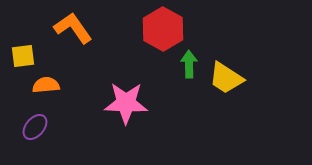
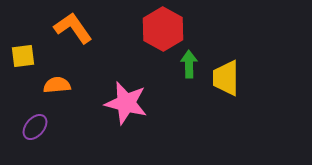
yellow trapezoid: rotated 57 degrees clockwise
orange semicircle: moved 11 px right
pink star: rotated 12 degrees clockwise
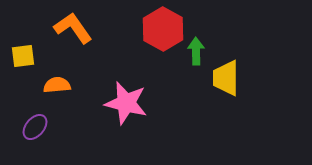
green arrow: moved 7 px right, 13 px up
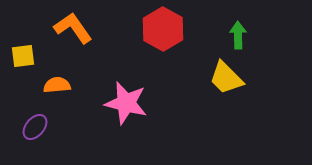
green arrow: moved 42 px right, 16 px up
yellow trapezoid: rotated 45 degrees counterclockwise
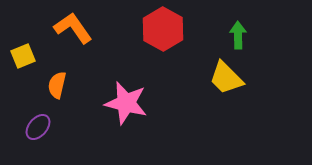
yellow square: rotated 15 degrees counterclockwise
orange semicircle: rotated 72 degrees counterclockwise
purple ellipse: moved 3 px right
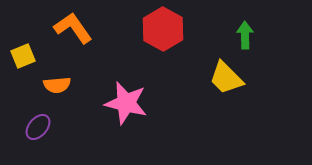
green arrow: moved 7 px right
orange semicircle: rotated 108 degrees counterclockwise
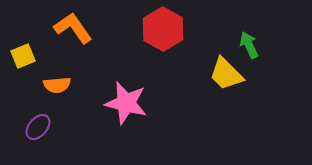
green arrow: moved 4 px right, 10 px down; rotated 24 degrees counterclockwise
yellow trapezoid: moved 4 px up
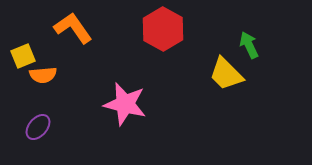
orange semicircle: moved 14 px left, 10 px up
pink star: moved 1 px left, 1 px down
